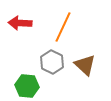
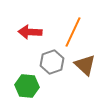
red arrow: moved 10 px right, 9 px down
orange line: moved 10 px right, 5 px down
gray hexagon: rotated 15 degrees clockwise
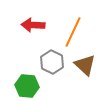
red arrow: moved 3 px right, 7 px up
gray hexagon: rotated 15 degrees counterclockwise
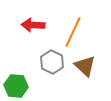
brown triangle: moved 1 px down
green hexagon: moved 11 px left
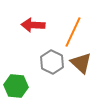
brown triangle: moved 4 px left, 3 px up
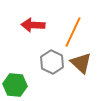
green hexagon: moved 1 px left, 1 px up
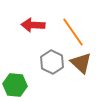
orange line: rotated 60 degrees counterclockwise
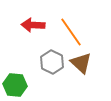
orange line: moved 2 px left
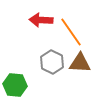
red arrow: moved 8 px right, 5 px up
brown triangle: moved 1 px left; rotated 40 degrees counterclockwise
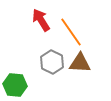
red arrow: rotated 55 degrees clockwise
